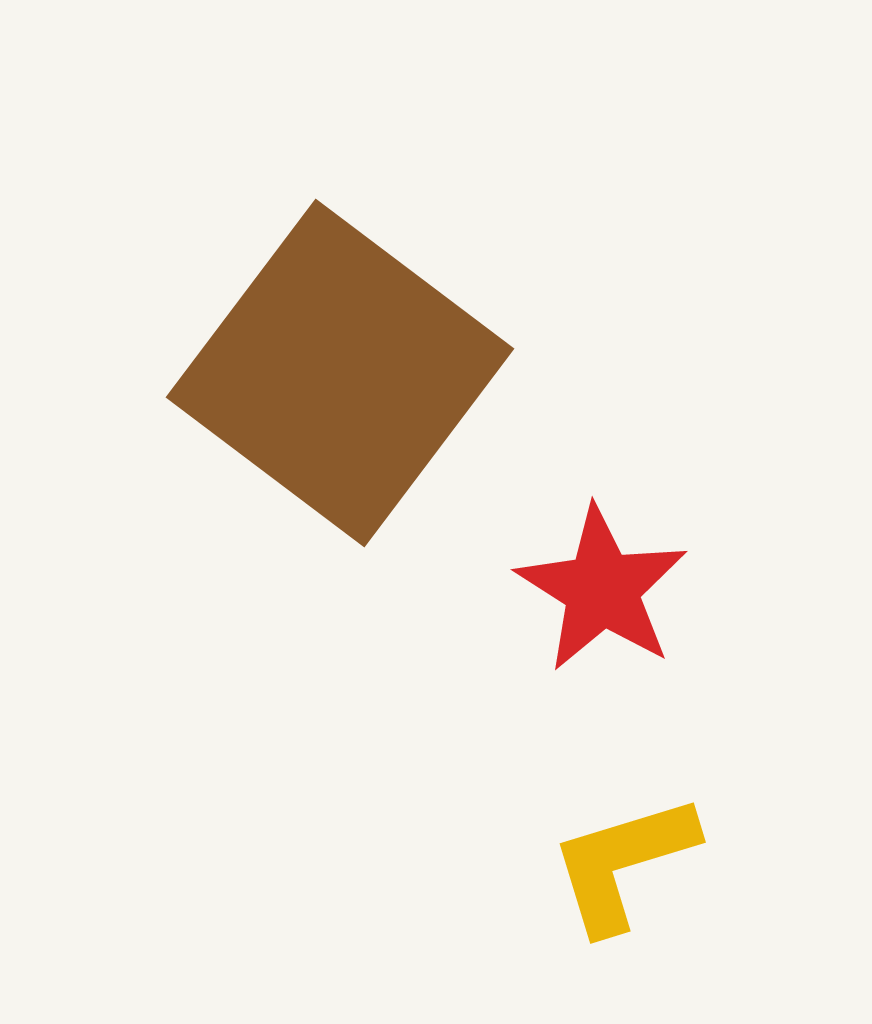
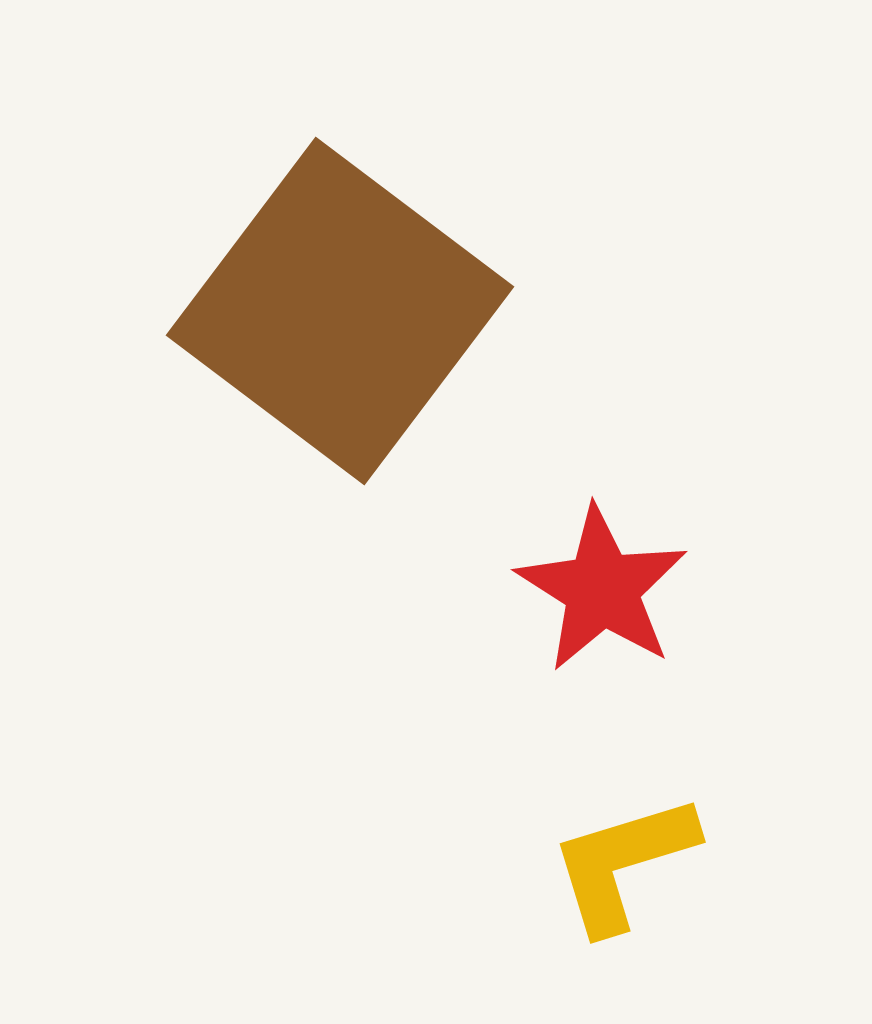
brown square: moved 62 px up
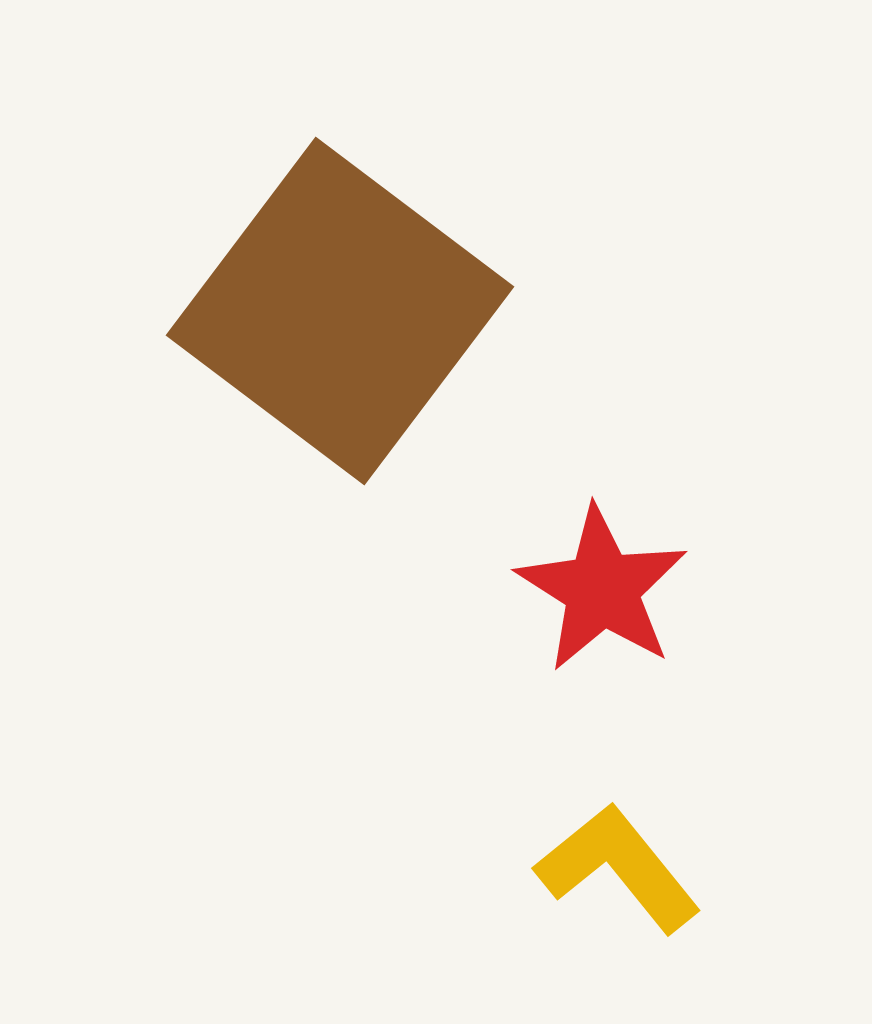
yellow L-shape: moved 5 px left, 5 px down; rotated 68 degrees clockwise
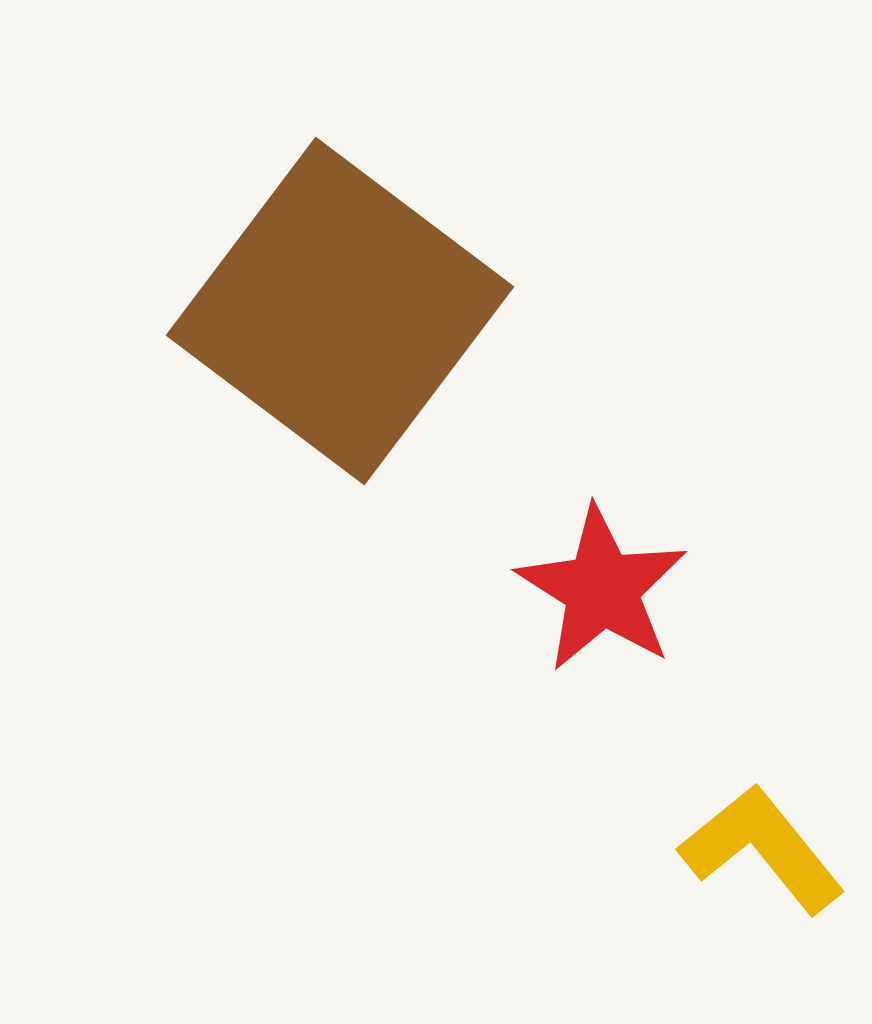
yellow L-shape: moved 144 px right, 19 px up
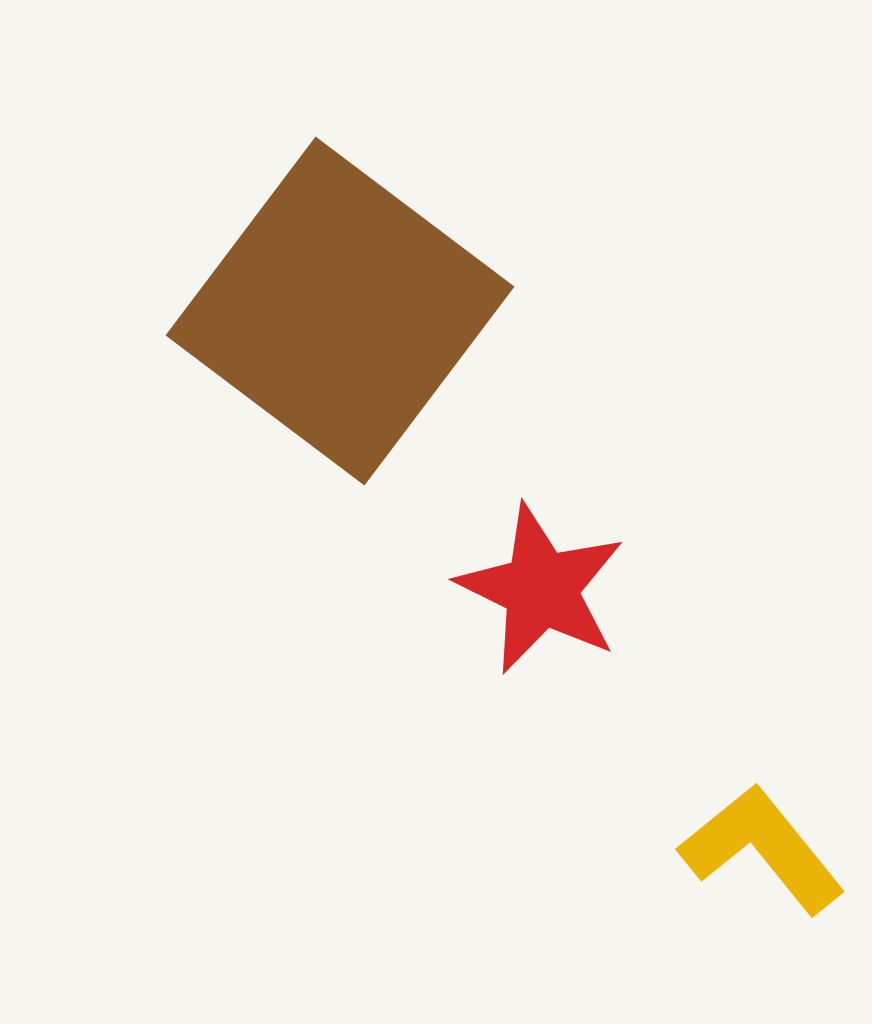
red star: moved 61 px left; rotated 6 degrees counterclockwise
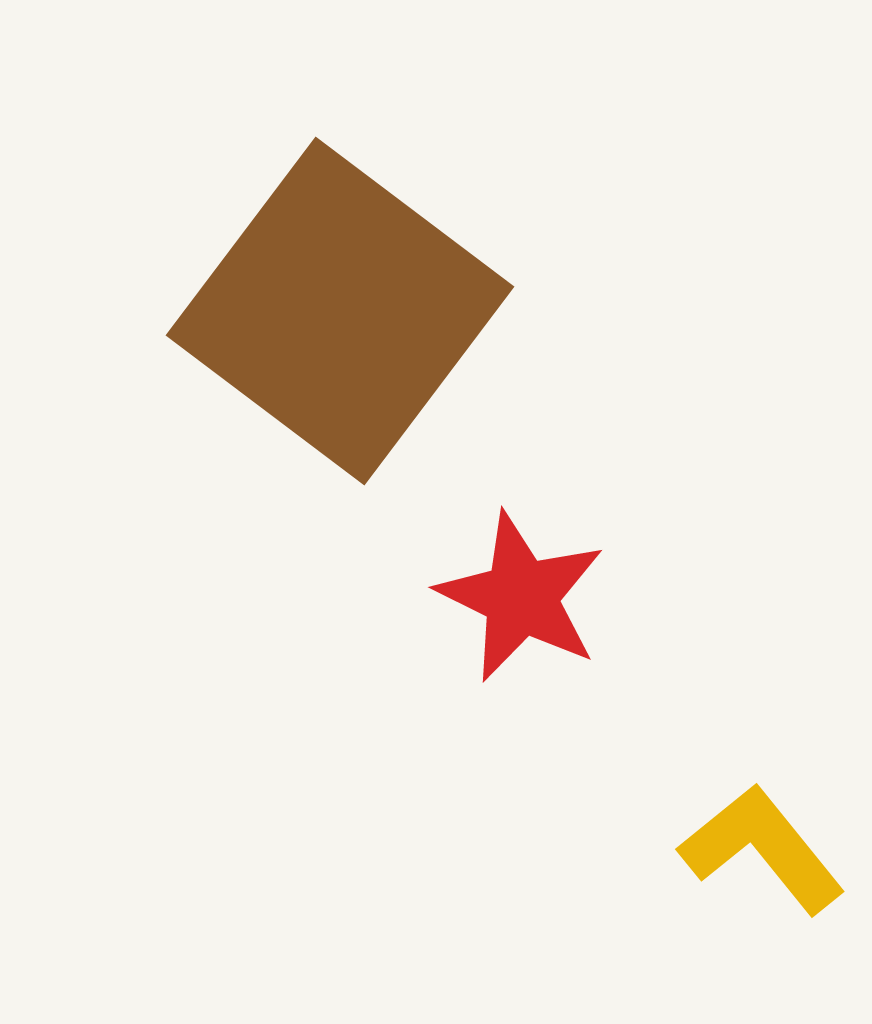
red star: moved 20 px left, 8 px down
